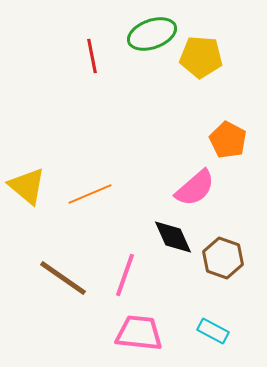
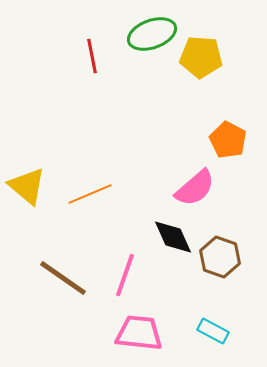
brown hexagon: moved 3 px left, 1 px up
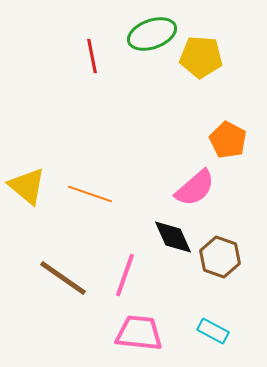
orange line: rotated 42 degrees clockwise
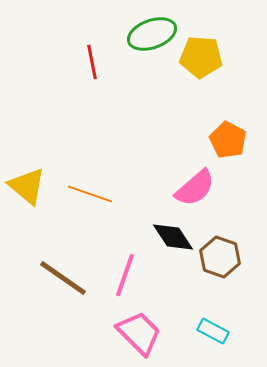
red line: moved 6 px down
black diamond: rotated 9 degrees counterclockwise
pink trapezoid: rotated 39 degrees clockwise
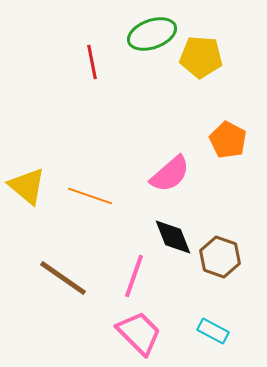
pink semicircle: moved 25 px left, 14 px up
orange line: moved 2 px down
black diamond: rotated 12 degrees clockwise
pink line: moved 9 px right, 1 px down
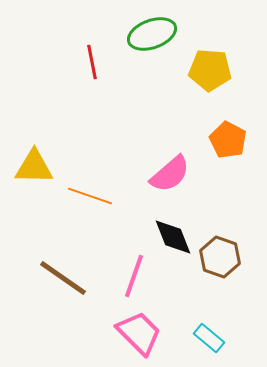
yellow pentagon: moved 9 px right, 13 px down
yellow triangle: moved 7 px right, 19 px up; rotated 39 degrees counterclockwise
cyan rectangle: moved 4 px left, 7 px down; rotated 12 degrees clockwise
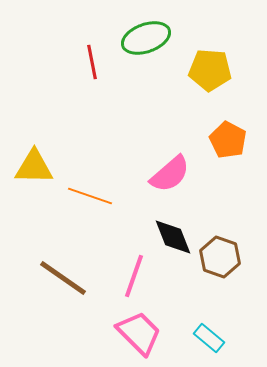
green ellipse: moved 6 px left, 4 px down
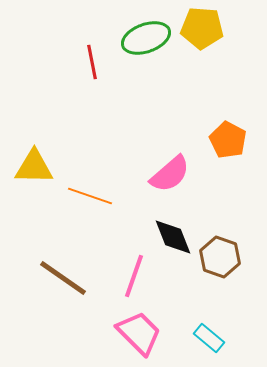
yellow pentagon: moved 8 px left, 42 px up
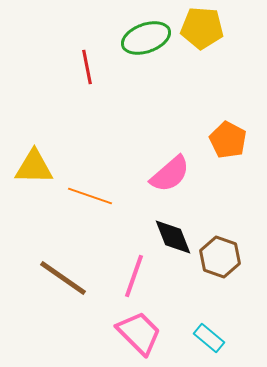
red line: moved 5 px left, 5 px down
